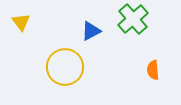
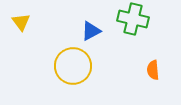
green cross: rotated 36 degrees counterclockwise
yellow circle: moved 8 px right, 1 px up
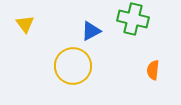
yellow triangle: moved 4 px right, 2 px down
orange semicircle: rotated 12 degrees clockwise
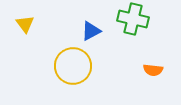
orange semicircle: rotated 90 degrees counterclockwise
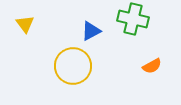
orange semicircle: moved 1 px left, 4 px up; rotated 36 degrees counterclockwise
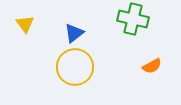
blue triangle: moved 17 px left, 2 px down; rotated 10 degrees counterclockwise
yellow circle: moved 2 px right, 1 px down
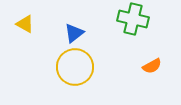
yellow triangle: rotated 24 degrees counterclockwise
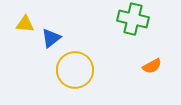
yellow triangle: rotated 24 degrees counterclockwise
blue triangle: moved 23 px left, 5 px down
yellow circle: moved 3 px down
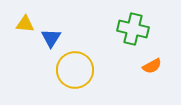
green cross: moved 10 px down
blue triangle: rotated 20 degrees counterclockwise
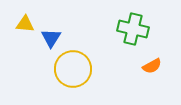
yellow circle: moved 2 px left, 1 px up
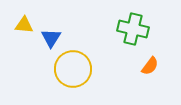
yellow triangle: moved 1 px left, 1 px down
orange semicircle: moved 2 px left; rotated 24 degrees counterclockwise
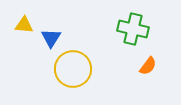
orange semicircle: moved 2 px left
